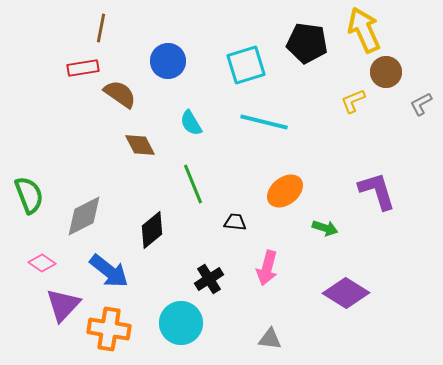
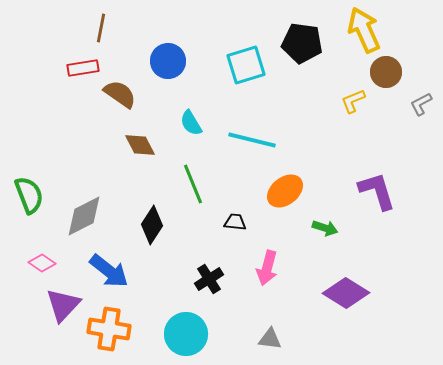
black pentagon: moved 5 px left
cyan line: moved 12 px left, 18 px down
black diamond: moved 5 px up; rotated 18 degrees counterclockwise
cyan circle: moved 5 px right, 11 px down
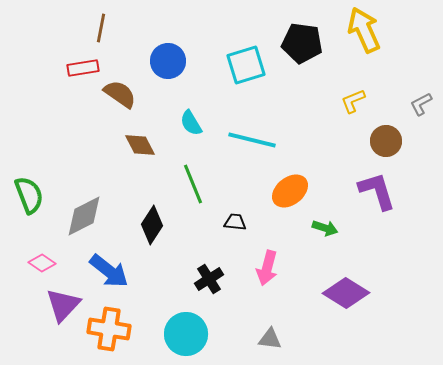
brown circle: moved 69 px down
orange ellipse: moved 5 px right
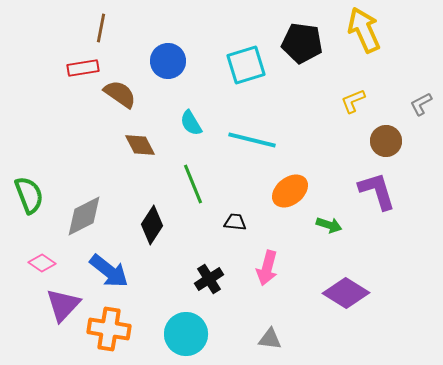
green arrow: moved 4 px right, 3 px up
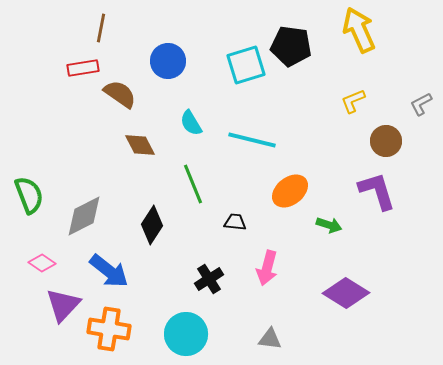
yellow arrow: moved 5 px left
black pentagon: moved 11 px left, 3 px down
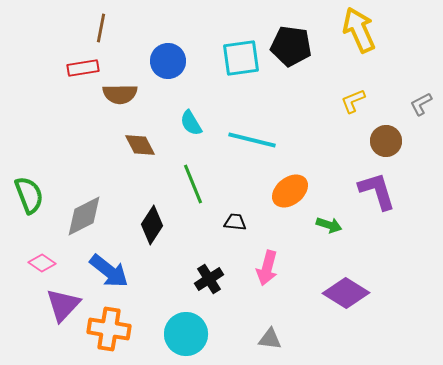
cyan square: moved 5 px left, 7 px up; rotated 9 degrees clockwise
brown semicircle: rotated 144 degrees clockwise
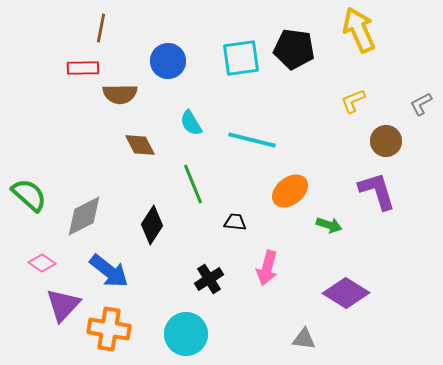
black pentagon: moved 3 px right, 3 px down
red rectangle: rotated 8 degrees clockwise
green semicircle: rotated 27 degrees counterclockwise
gray triangle: moved 34 px right
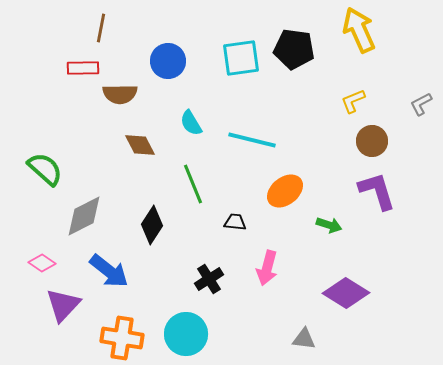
brown circle: moved 14 px left
orange ellipse: moved 5 px left
green semicircle: moved 16 px right, 26 px up
orange cross: moved 13 px right, 9 px down
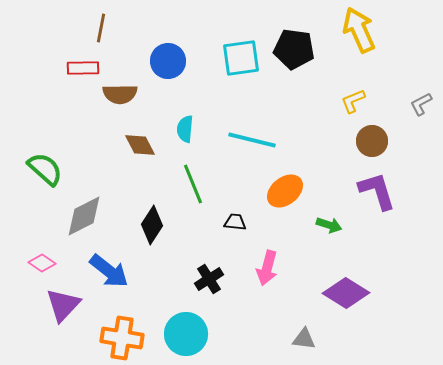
cyan semicircle: moved 6 px left, 6 px down; rotated 36 degrees clockwise
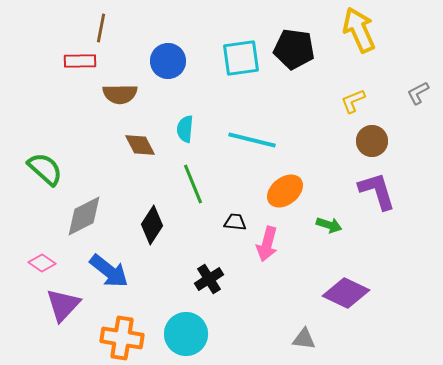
red rectangle: moved 3 px left, 7 px up
gray L-shape: moved 3 px left, 11 px up
pink arrow: moved 24 px up
purple diamond: rotated 6 degrees counterclockwise
